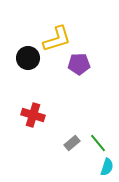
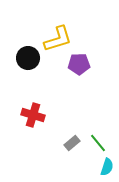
yellow L-shape: moved 1 px right
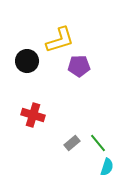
yellow L-shape: moved 2 px right, 1 px down
black circle: moved 1 px left, 3 px down
purple pentagon: moved 2 px down
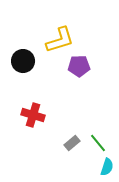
black circle: moved 4 px left
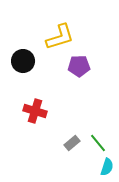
yellow L-shape: moved 3 px up
red cross: moved 2 px right, 4 px up
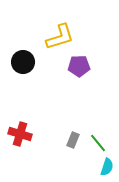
black circle: moved 1 px down
red cross: moved 15 px left, 23 px down
gray rectangle: moved 1 px right, 3 px up; rotated 28 degrees counterclockwise
